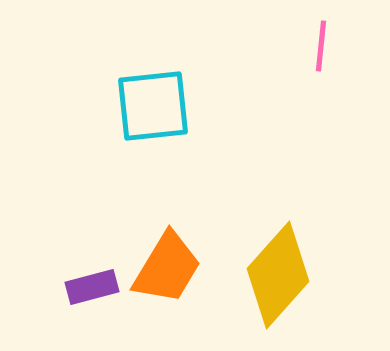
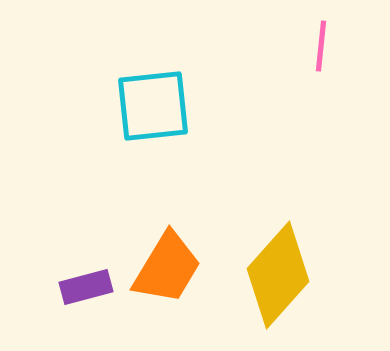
purple rectangle: moved 6 px left
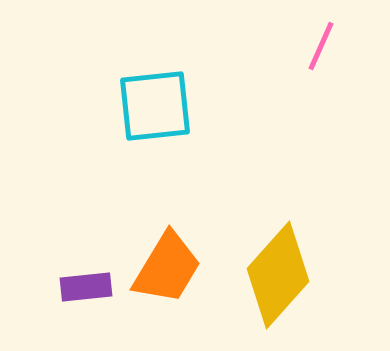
pink line: rotated 18 degrees clockwise
cyan square: moved 2 px right
purple rectangle: rotated 9 degrees clockwise
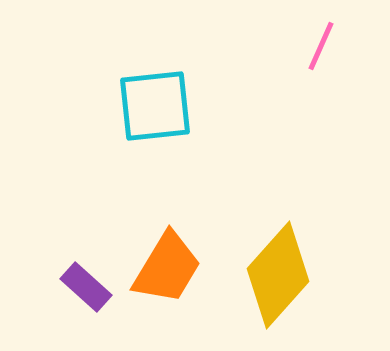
purple rectangle: rotated 48 degrees clockwise
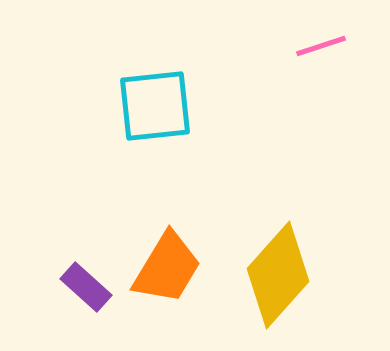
pink line: rotated 48 degrees clockwise
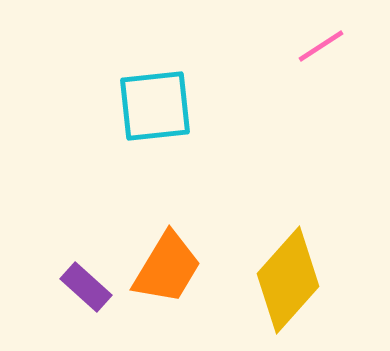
pink line: rotated 15 degrees counterclockwise
yellow diamond: moved 10 px right, 5 px down
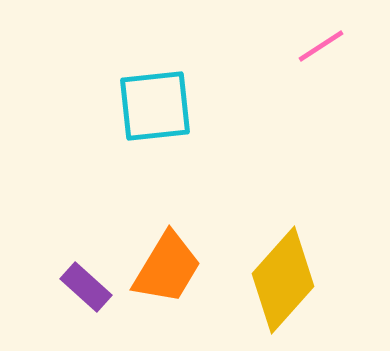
yellow diamond: moved 5 px left
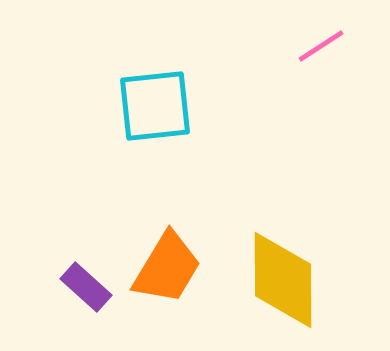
yellow diamond: rotated 42 degrees counterclockwise
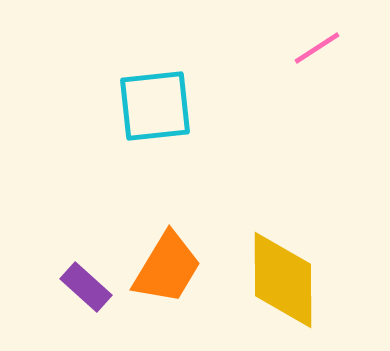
pink line: moved 4 px left, 2 px down
